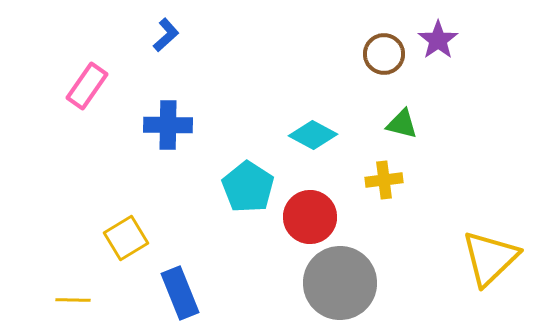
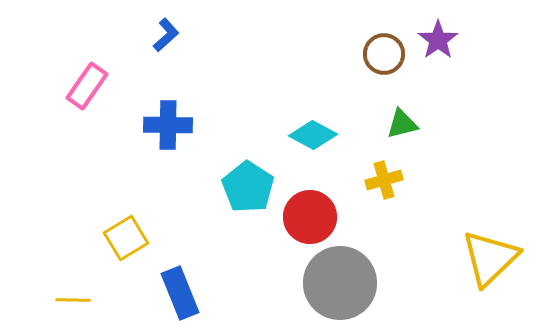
green triangle: rotated 28 degrees counterclockwise
yellow cross: rotated 9 degrees counterclockwise
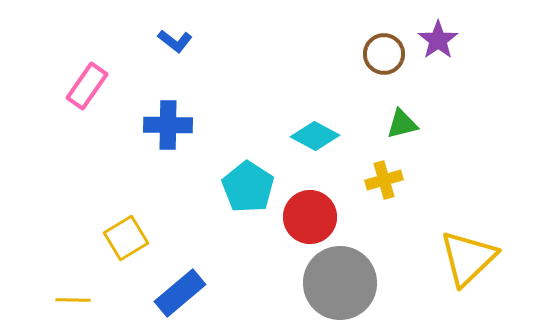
blue L-shape: moved 9 px right, 6 px down; rotated 80 degrees clockwise
cyan diamond: moved 2 px right, 1 px down
yellow triangle: moved 22 px left
blue rectangle: rotated 72 degrees clockwise
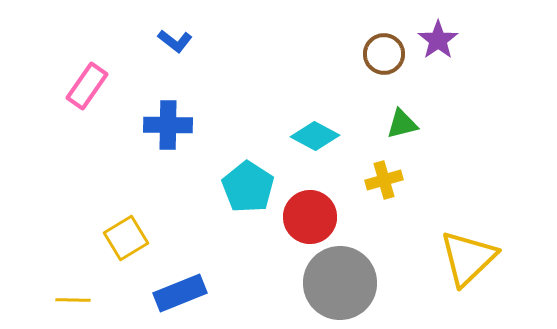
blue rectangle: rotated 18 degrees clockwise
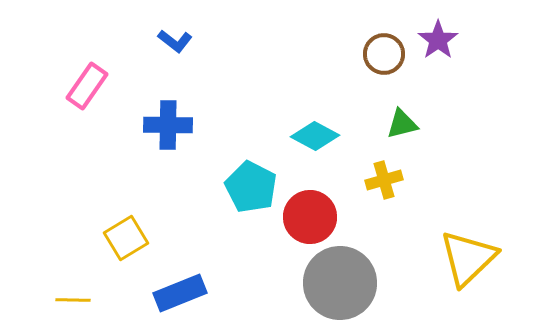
cyan pentagon: moved 3 px right; rotated 6 degrees counterclockwise
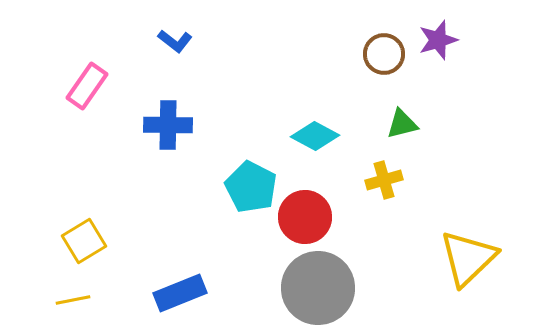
purple star: rotated 18 degrees clockwise
red circle: moved 5 px left
yellow square: moved 42 px left, 3 px down
gray circle: moved 22 px left, 5 px down
yellow line: rotated 12 degrees counterclockwise
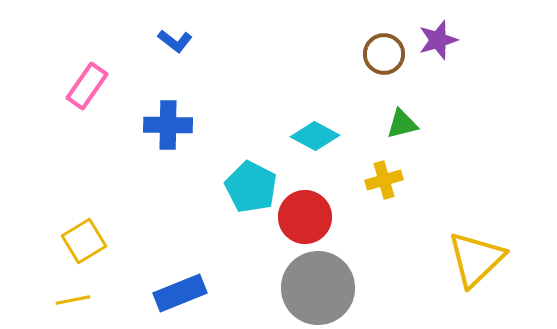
yellow triangle: moved 8 px right, 1 px down
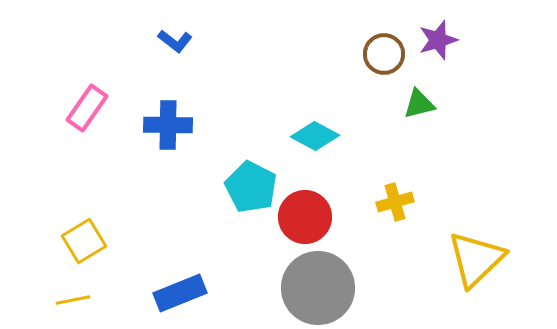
pink rectangle: moved 22 px down
green triangle: moved 17 px right, 20 px up
yellow cross: moved 11 px right, 22 px down
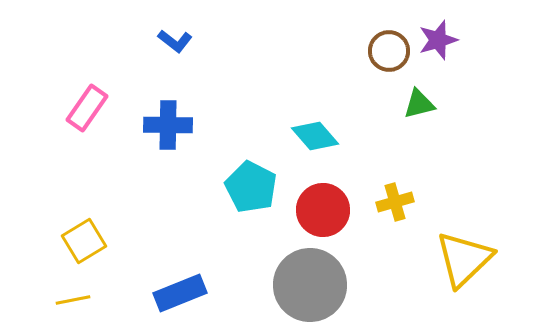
brown circle: moved 5 px right, 3 px up
cyan diamond: rotated 21 degrees clockwise
red circle: moved 18 px right, 7 px up
yellow triangle: moved 12 px left
gray circle: moved 8 px left, 3 px up
